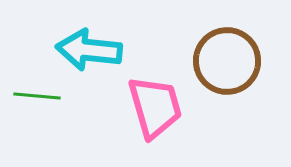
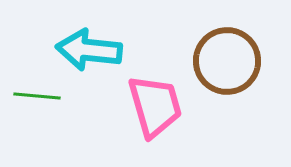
pink trapezoid: moved 1 px up
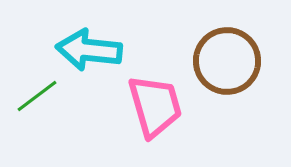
green line: rotated 42 degrees counterclockwise
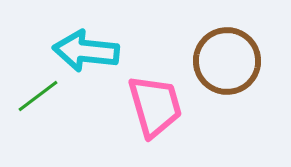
cyan arrow: moved 3 px left, 1 px down
green line: moved 1 px right
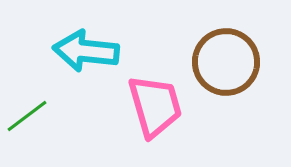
brown circle: moved 1 px left, 1 px down
green line: moved 11 px left, 20 px down
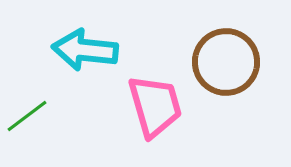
cyan arrow: moved 1 px left, 1 px up
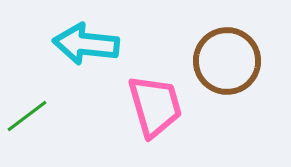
cyan arrow: moved 1 px right, 6 px up
brown circle: moved 1 px right, 1 px up
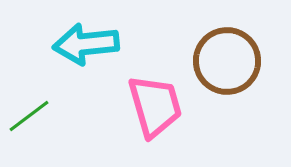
cyan arrow: rotated 12 degrees counterclockwise
green line: moved 2 px right
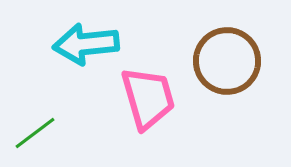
pink trapezoid: moved 7 px left, 8 px up
green line: moved 6 px right, 17 px down
